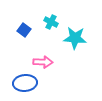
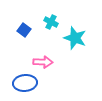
cyan star: rotated 15 degrees clockwise
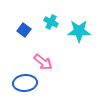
cyan star: moved 4 px right, 7 px up; rotated 20 degrees counterclockwise
pink arrow: rotated 36 degrees clockwise
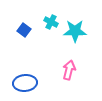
cyan star: moved 4 px left
pink arrow: moved 26 px right, 8 px down; rotated 114 degrees counterclockwise
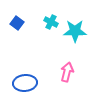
blue square: moved 7 px left, 7 px up
pink arrow: moved 2 px left, 2 px down
